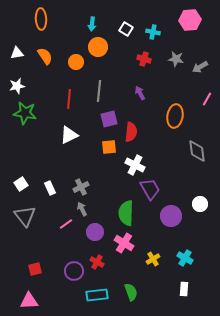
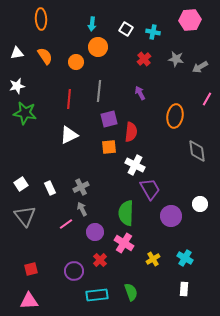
red cross at (144, 59): rotated 32 degrees clockwise
red cross at (97, 262): moved 3 px right, 2 px up; rotated 16 degrees clockwise
red square at (35, 269): moved 4 px left
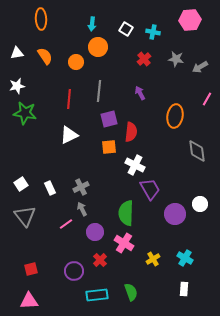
purple circle at (171, 216): moved 4 px right, 2 px up
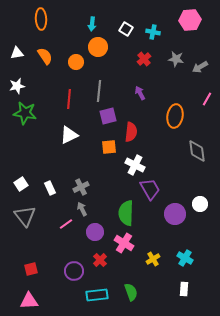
purple square at (109, 119): moved 1 px left, 3 px up
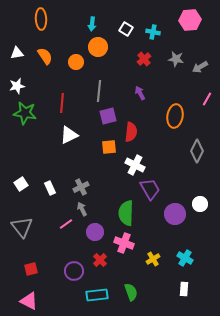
red line at (69, 99): moved 7 px left, 4 px down
gray diamond at (197, 151): rotated 35 degrees clockwise
gray triangle at (25, 216): moved 3 px left, 11 px down
pink cross at (124, 243): rotated 12 degrees counterclockwise
pink triangle at (29, 301): rotated 30 degrees clockwise
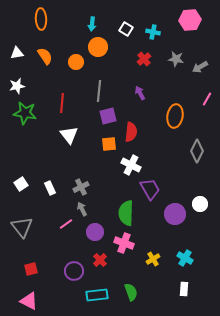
white triangle at (69, 135): rotated 42 degrees counterclockwise
orange square at (109, 147): moved 3 px up
white cross at (135, 165): moved 4 px left
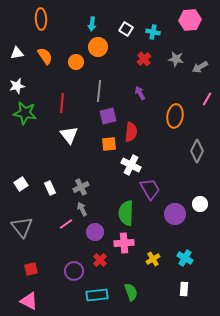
pink cross at (124, 243): rotated 24 degrees counterclockwise
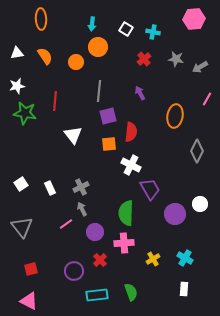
pink hexagon at (190, 20): moved 4 px right, 1 px up
red line at (62, 103): moved 7 px left, 2 px up
white triangle at (69, 135): moved 4 px right
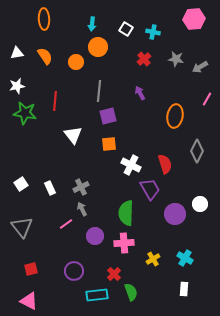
orange ellipse at (41, 19): moved 3 px right
red semicircle at (131, 132): moved 34 px right, 32 px down; rotated 24 degrees counterclockwise
purple circle at (95, 232): moved 4 px down
red cross at (100, 260): moved 14 px right, 14 px down
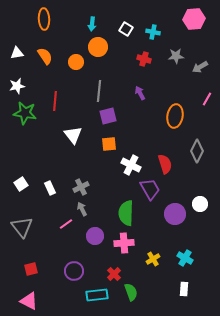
red cross at (144, 59): rotated 32 degrees counterclockwise
gray star at (176, 59): moved 3 px up; rotated 14 degrees counterclockwise
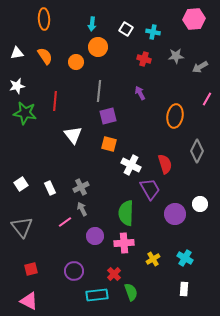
orange square at (109, 144): rotated 21 degrees clockwise
pink line at (66, 224): moved 1 px left, 2 px up
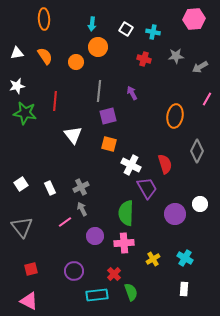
purple arrow at (140, 93): moved 8 px left
purple trapezoid at (150, 189): moved 3 px left, 1 px up
